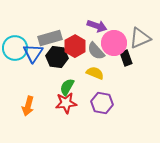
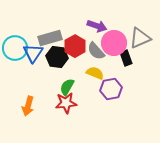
purple hexagon: moved 9 px right, 14 px up; rotated 20 degrees counterclockwise
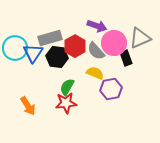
orange arrow: rotated 48 degrees counterclockwise
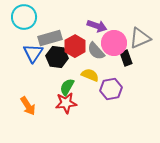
cyan circle: moved 9 px right, 31 px up
yellow semicircle: moved 5 px left, 2 px down
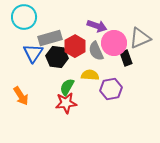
gray semicircle: rotated 18 degrees clockwise
yellow semicircle: rotated 18 degrees counterclockwise
orange arrow: moved 7 px left, 10 px up
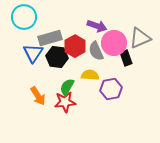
orange arrow: moved 17 px right
red star: moved 1 px left, 1 px up
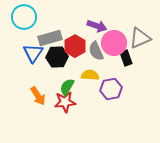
black hexagon: rotated 10 degrees counterclockwise
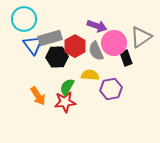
cyan circle: moved 2 px down
gray triangle: moved 1 px right, 1 px up; rotated 10 degrees counterclockwise
blue triangle: moved 8 px up; rotated 10 degrees counterclockwise
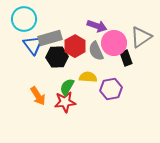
yellow semicircle: moved 2 px left, 2 px down
